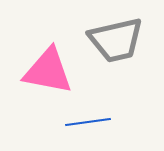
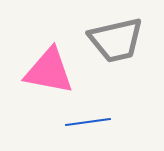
pink triangle: moved 1 px right
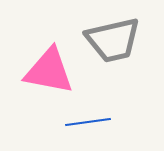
gray trapezoid: moved 3 px left
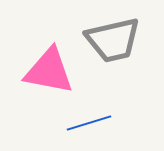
blue line: moved 1 px right, 1 px down; rotated 9 degrees counterclockwise
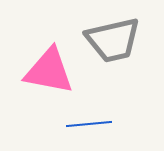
blue line: moved 1 px down; rotated 12 degrees clockwise
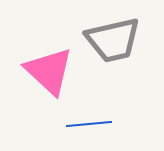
pink triangle: rotated 32 degrees clockwise
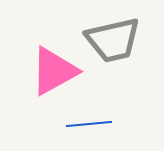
pink triangle: moved 5 px right; rotated 48 degrees clockwise
